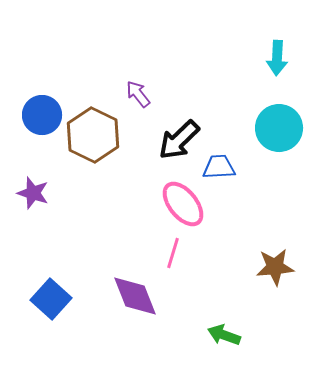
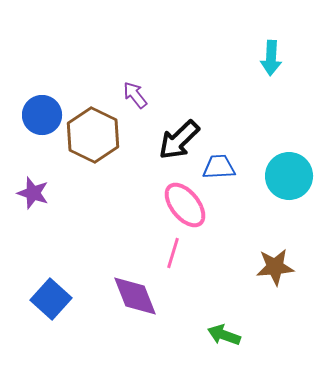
cyan arrow: moved 6 px left
purple arrow: moved 3 px left, 1 px down
cyan circle: moved 10 px right, 48 px down
pink ellipse: moved 2 px right, 1 px down
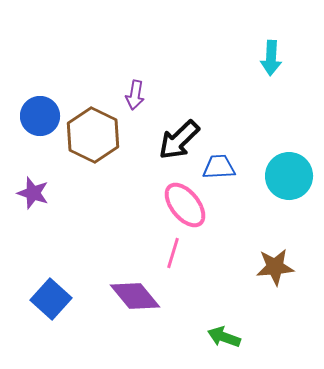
purple arrow: rotated 132 degrees counterclockwise
blue circle: moved 2 px left, 1 px down
purple diamond: rotated 18 degrees counterclockwise
green arrow: moved 2 px down
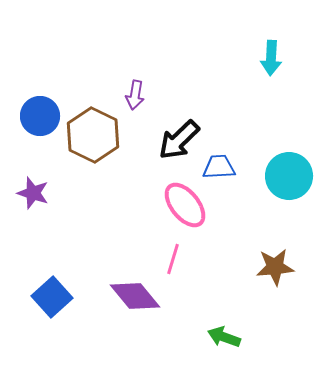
pink line: moved 6 px down
blue square: moved 1 px right, 2 px up; rotated 6 degrees clockwise
